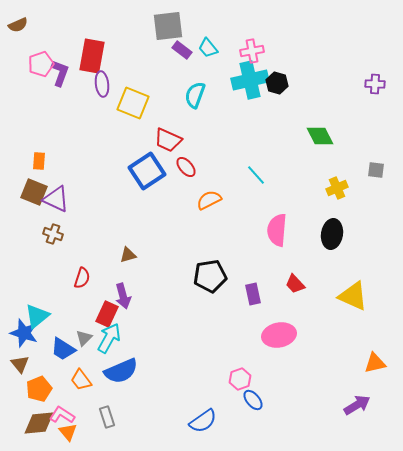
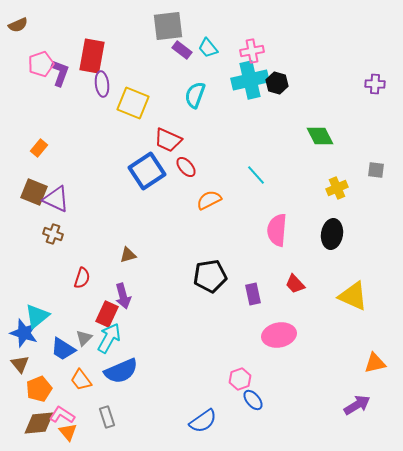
orange rectangle at (39, 161): moved 13 px up; rotated 36 degrees clockwise
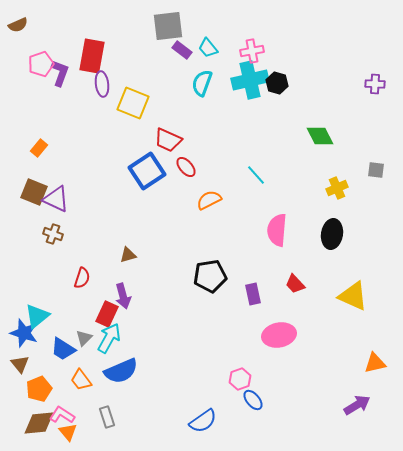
cyan semicircle at (195, 95): moved 7 px right, 12 px up
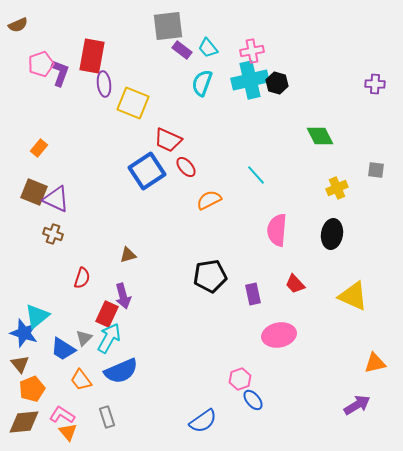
purple ellipse at (102, 84): moved 2 px right
orange pentagon at (39, 389): moved 7 px left
brown diamond at (39, 423): moved 15 px left, 1 px up
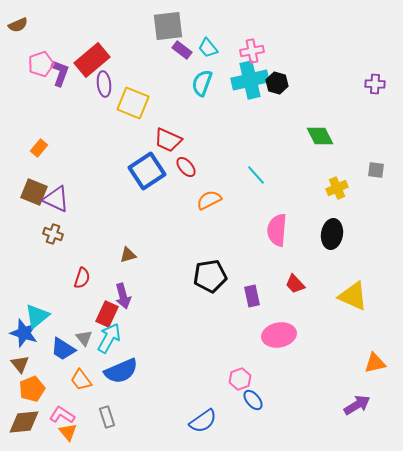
red rectangle at (92, 56): moved 4 px down; rotated 40 degrees clockwise
purple rectangle at (253, 294): moved 1 px left, 2 px down
gray triangle at (84, 338): rotated 24 degrees counterclockwise
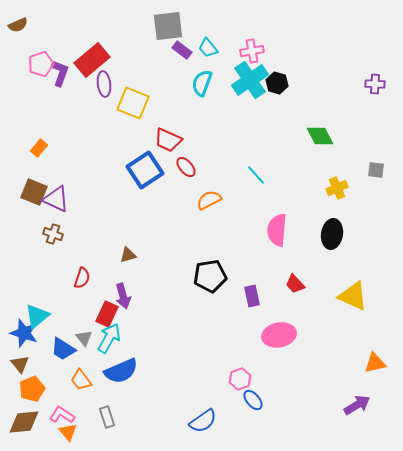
cyan cross at (250, 80): rotated 21 degrees counterclockwise
blue square at (147, 171): moved 2 px left, 1 px up
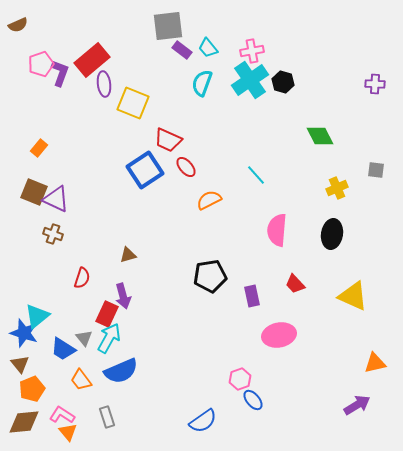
black hexagon at (277, 83): moved 6 px right, 1 px up
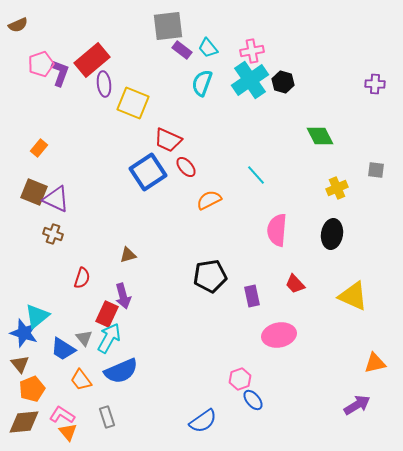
blue square at (145, 170): moved 3 px right, 2 px down
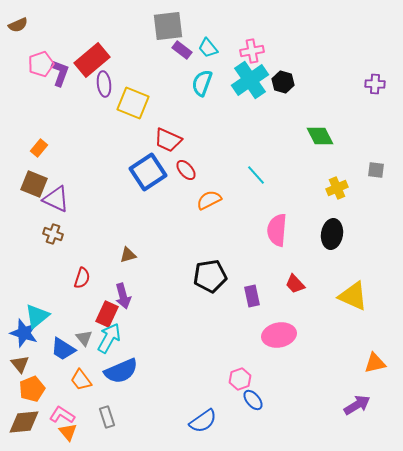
red ellipse at (186, 167): moved 3 px down
brown square at (34, 192): moved 8 px up
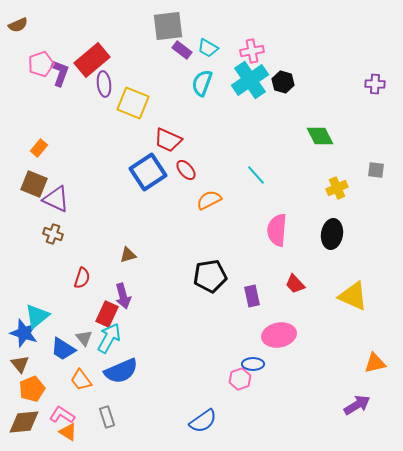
cyan trapezoid at (208, 48): rotated 20 degrees counterclockwise
blue ellipse at (253, 400): moved 36 px up; rotated 50 degrees counterclockwise
orange triangle at (68, 432): rotated 18 degrees counterclockwise
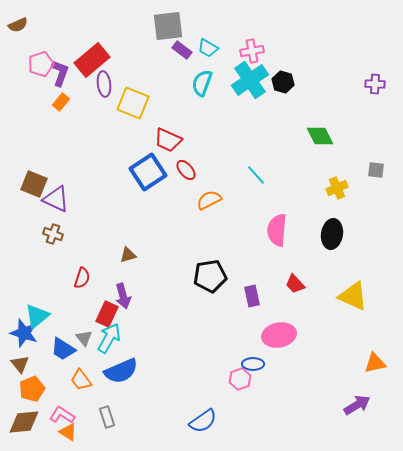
orange rectangle at (39, 148): moved 22 px right, 46 px up
